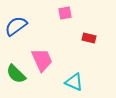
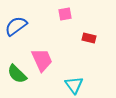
pink square: moved 1 px down
green semicircle: moved 1 px right
cyan triangle: moved 3 px down; rotated 30 degrees clockwise
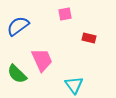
blue semicircle: moved 2 px right
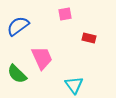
pink trapezoid: moved 2 px up
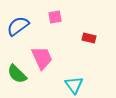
pink square: moved 10 px left, 3 px down
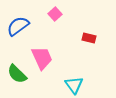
pink square: moved 3 px up; rotated 32 degrees counterclockwise
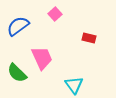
green semicircle: moved 1 px up
